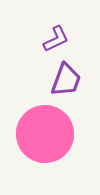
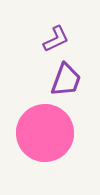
pink circle: moved 1 px up
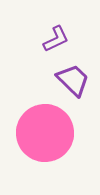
purple trapezoid: moved 7 px right; rotated 66 degrees counterclockwise
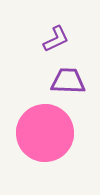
purple trapezoid: moved 5 px left, 1 px down; rotated 42 degrees counterclockwise
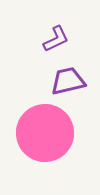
purple trapezoid: rotated 15 degrees counterclockwise
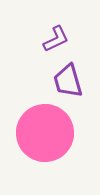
purple trapezoid: rotated 93 degrees counterclockwise
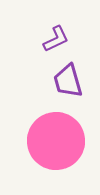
pink circle: moved 11 px right, 8 px down
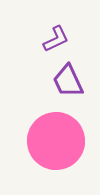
purple trapezoid: rotated 9 degrees counterclockwise
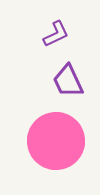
purple L-shape: moved 5 px up
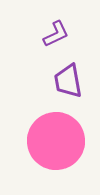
purple trapezoid: rotated 15 degrees clockwise
